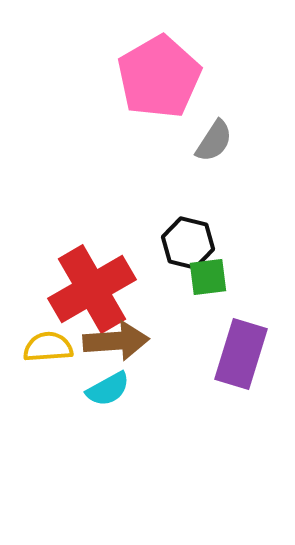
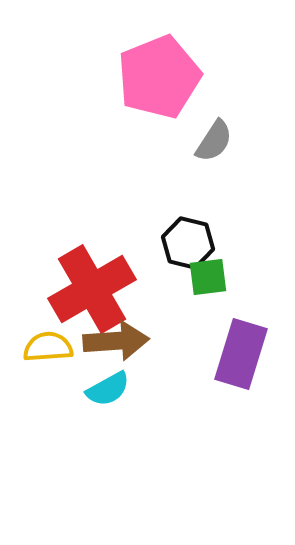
pink pentagon: rotated 8 degrees clockwise
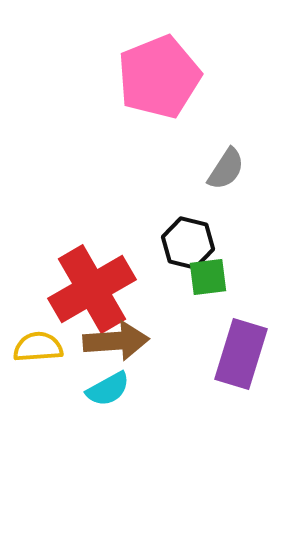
gray semicircle: moved 12 px right, 28 px down
yellow semicircle: moved 10 px left
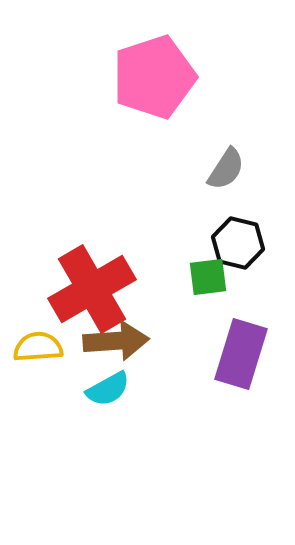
pink pentagon: moved 5 px left; rotated 4 degrees clockwise
black hexagon: moved 50 px right
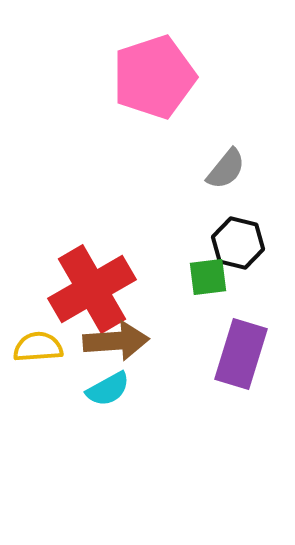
gray semicircle: rotated 6 degrees clockwise
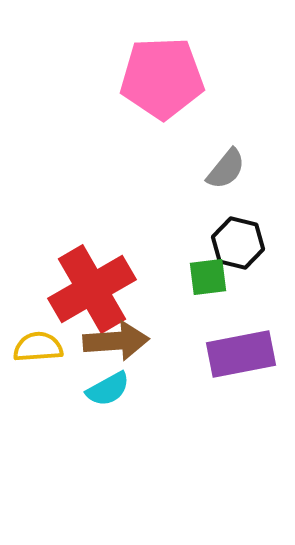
pink pentagon: moved 8 px right, 1 px down; rotated 16 degrees clockwise
purple rectangle: rotated 62 degrees clockwise
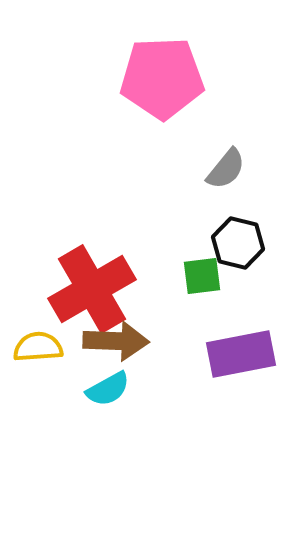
green square: moved 6 px left, 1 px up
brown arrow: rotated 6 degrees clockwise
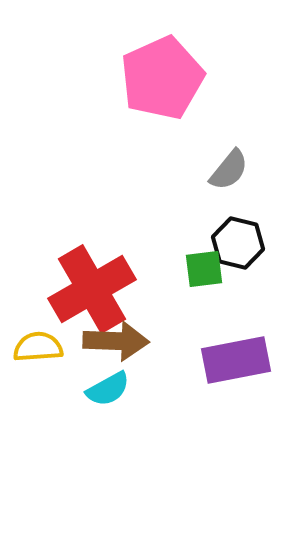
pink pentagon: rotated 22 degrees counterclockwise
gray semicircle: moved 3 px right, 1 px down
green square: moved 2 px right, 7 px up
purple rectangle: moved 5 px left, 6 px down
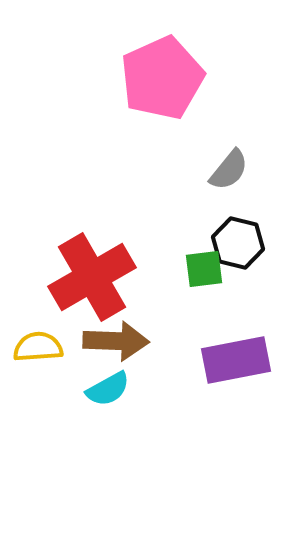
red cross: moved 12 px up
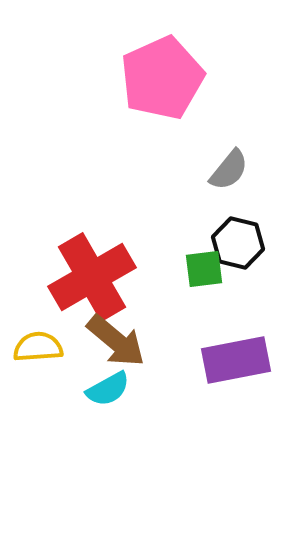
brown arrow: rotated 38 degrees clockwise
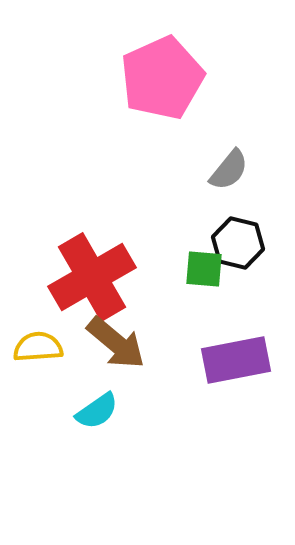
green square: rotated 12 degrees clockwise
brown arrow: moved 2 px down
cyan semicircle: moved 11 px left, 22 px down; rotated 6 degrees counterclockwise
